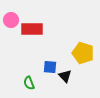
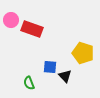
red rectangle: rotated 20 degrees clockwise
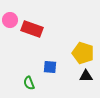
pink circle: moved 1 px left
black triangle: moved 21 px right; rotated 48 degrees counterclockwise
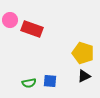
blue square: moved 14 px down
black triangle: moved 2 px left; rotated 24 degrees counterclockwise
green semicircle: rotated 80 degrees counterclockwise
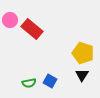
red rectangle: rotated 20 degrees clockwise
black triangle: moved 2 px left, 1 px up; rotated 32 degrees counterclockwise
blue square: rotated 24 degrees clockwise
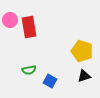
red rectangle: moved 3 px left, 2 px up; rotated 40 degrees clockwise
yellow pentagon: moved 1 px left, 2 px up
black triangle: moved 2 px right, 1 px down; rotated 40 degrees clockwise
green semicircle: moved 13 px up
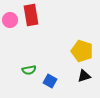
red rectangle: moved 2 px right, 12 px up
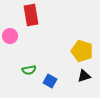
pink circle: moved 16 px down
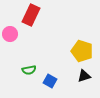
red rectangle: rotated 35 degrees clockwise
pink circle: moved 2 px up
